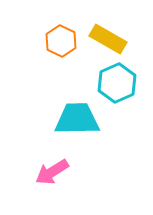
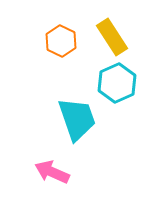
yellow rectangle: moved 4 px right, 2 px up; rotated 27 degrees clockwise
cyan trapezoid: rotated 72 degrees clockwise
pink arrow: rotated 56 degrees clockwise
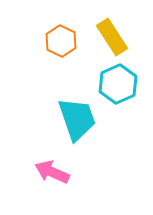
cyan hexagon: moved 1 px right, 1 px down
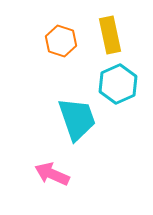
yellow rectangle: moved 2 px left, 2 px up; rotated 21 degrees clockwise
orange hexagon: rotated 8 degrees counterclockwise
pink arrow: moved 2 px down
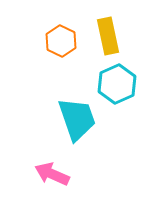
yellow rectangle: moved 2 px left, 1 px down
orange hexagon: rotated 8 degrees clockwise
cyan hexagon: moved 1 px left
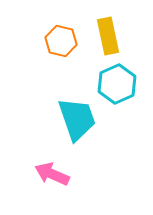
orange hexagon: rotated 12 degrees counterclockwise
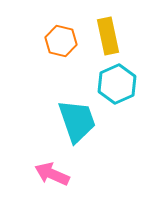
cyan trapezoid: moved 2 px down
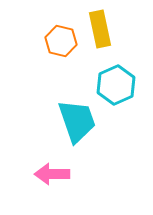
yellow rectangle: moved 8 px left, 7 px up
cyan hexagon: moved 1 px left, 1 px down
pink arrow: rotated 24 degrees counterclockwise
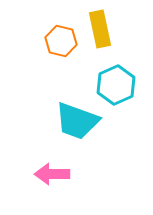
cyan trapezoid: rotated 129 degrees clockwise
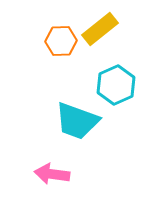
yellow rectangle: rotated 63 degrees clockwise
orange hexagon: rotated 16 degrees counterclockwise
pink arrow: rotated 8 degrees clockwise
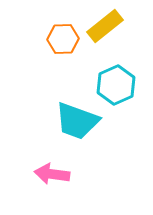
yellow rectangle: moved 5 px right, 3 px up
orange hexagon: moved 2 px right, 2 px up
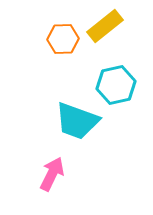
cyan hexagon: rotated 12 degrees clockwise
pink arrow: rotated 108 degrees clockwise
